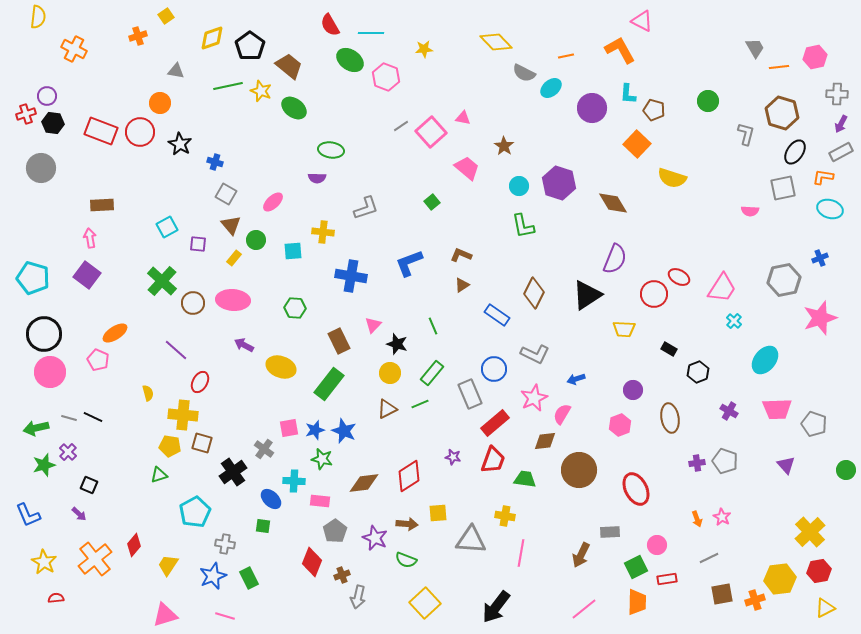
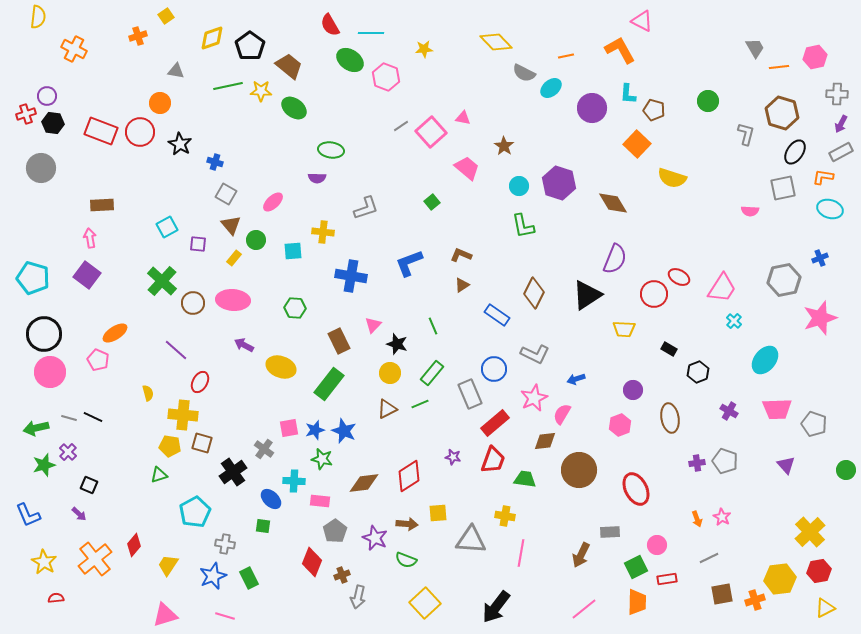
yellow star at (261, 91): rotated 20 degrees counterclockwise
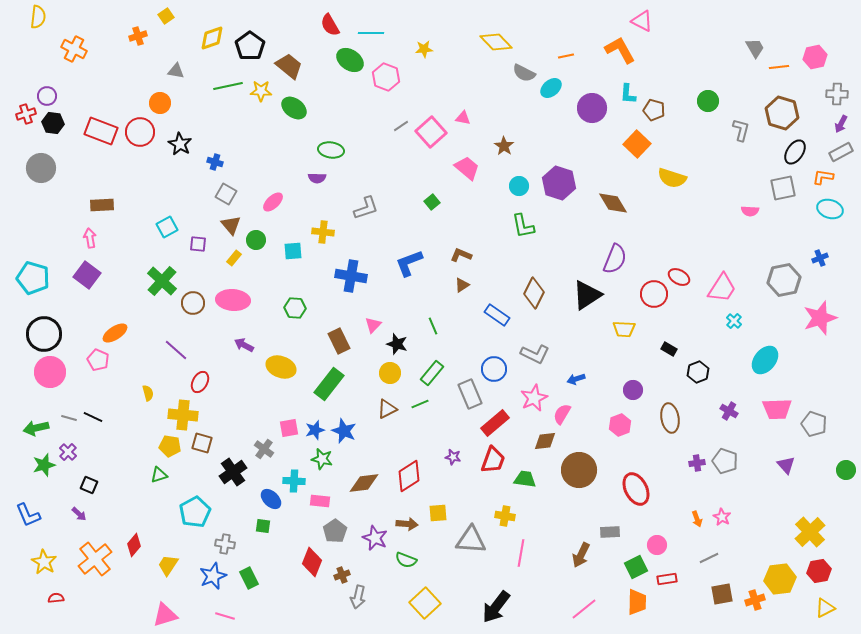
gray L-shape at (746, 134): moved 5 px left, 4 px up
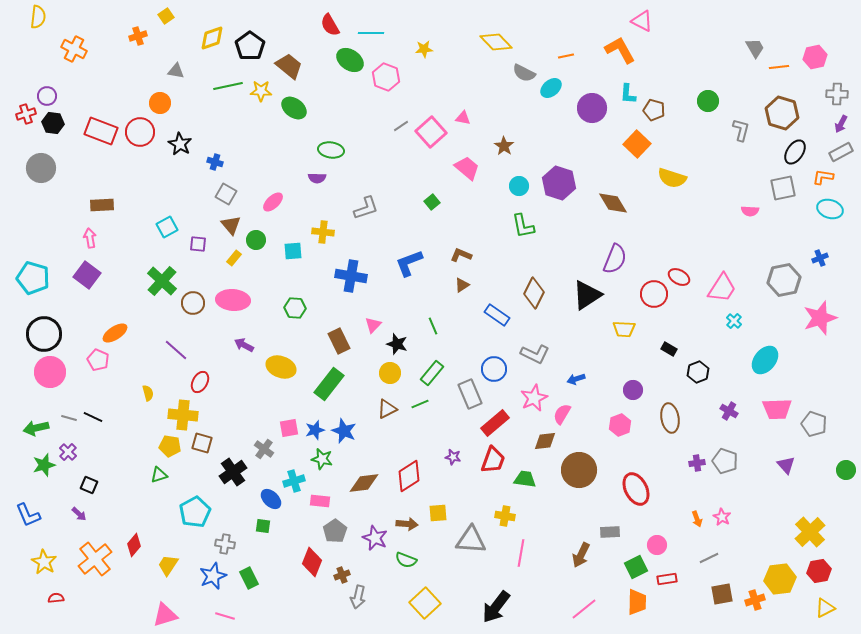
cyan cross at (294, 481): rotated 20 degrees counterclockwise
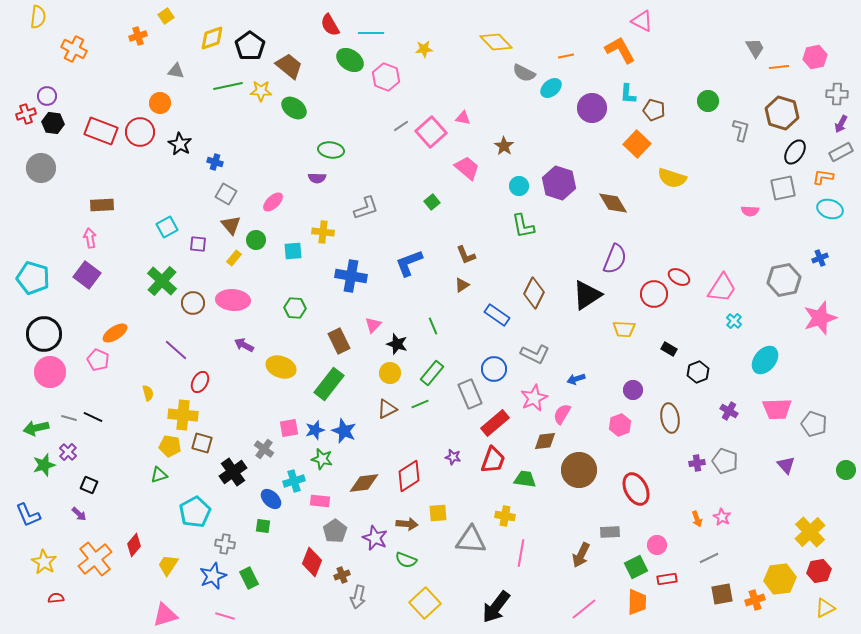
brown L-shape at (461, 255): moved 5 px right; rotated 135 degrees counterclockwise
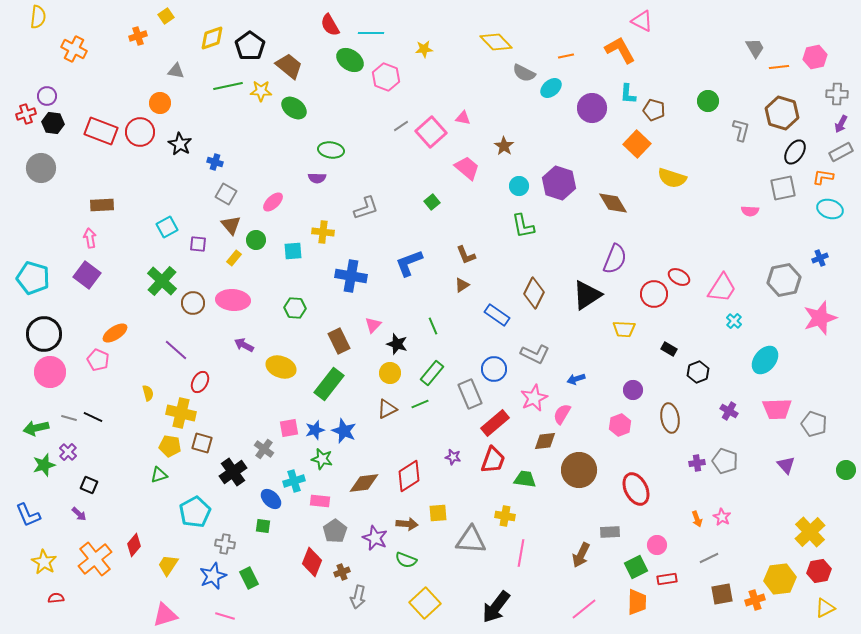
yellow cross at (183, 415): moved 2 px left, 2 px up; rotated 8 degrees clockwise
brown cross at (342, 575): moved 3 px up
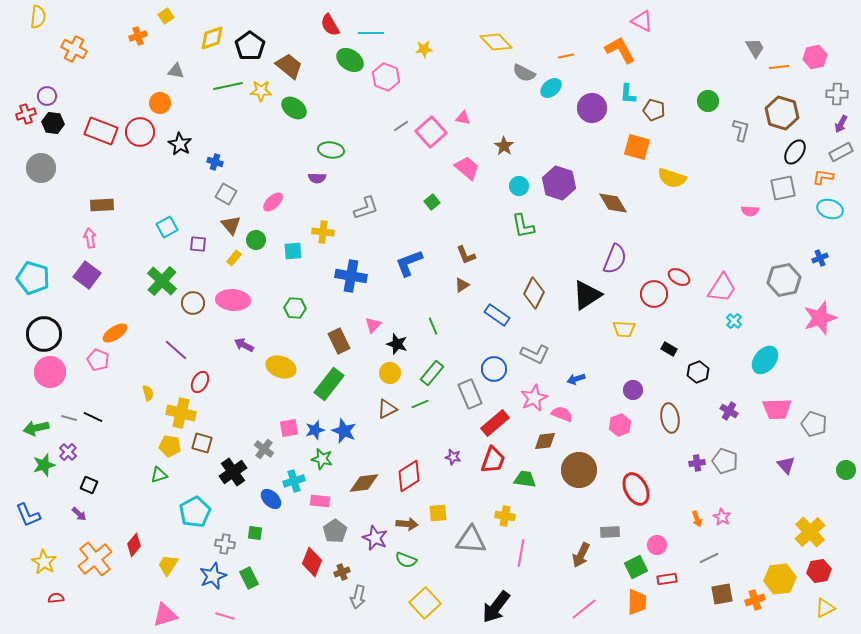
orange square at (637, 144): moved 3 px down; rotated 28 degrees counterclockwise
pink semicircle at (562, 414): rotated 80 degrees clockwise
green square at (263, 526): moved 8 px left, 7 px down
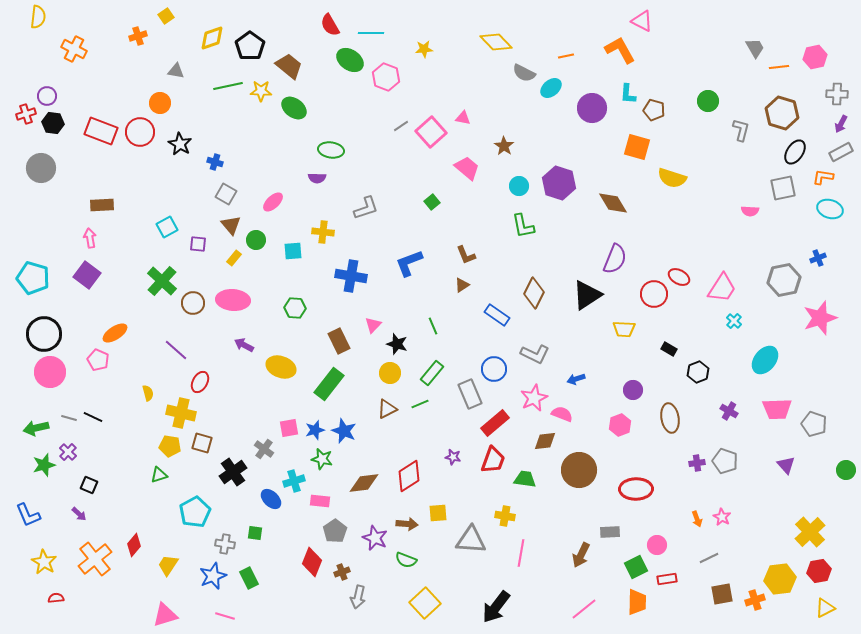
blue cross at (820, 258): moved 2 px left
red ellipse at (636, 489): rotated 64 degrees counterclockwise
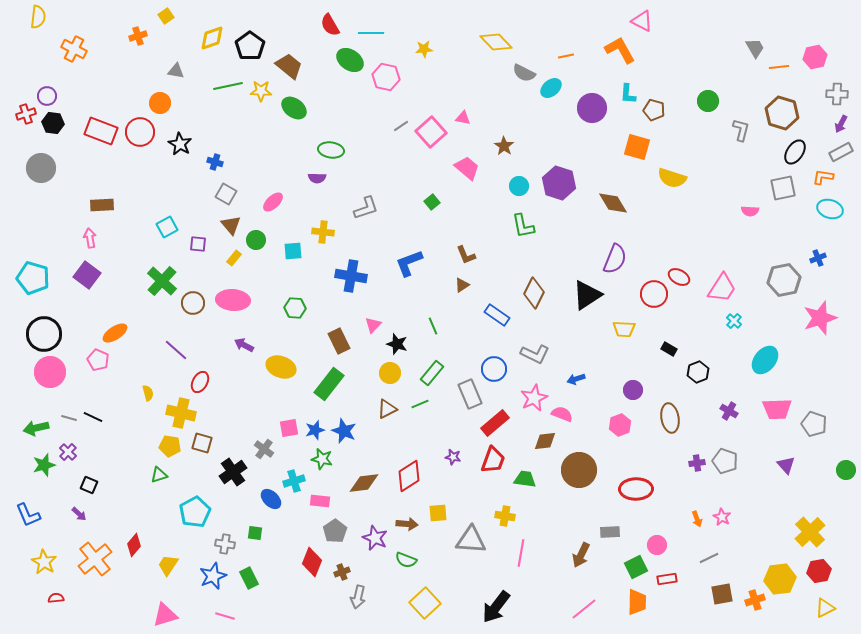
pink hexagon at (386, 77): rotated 8 degrees counterclockwise
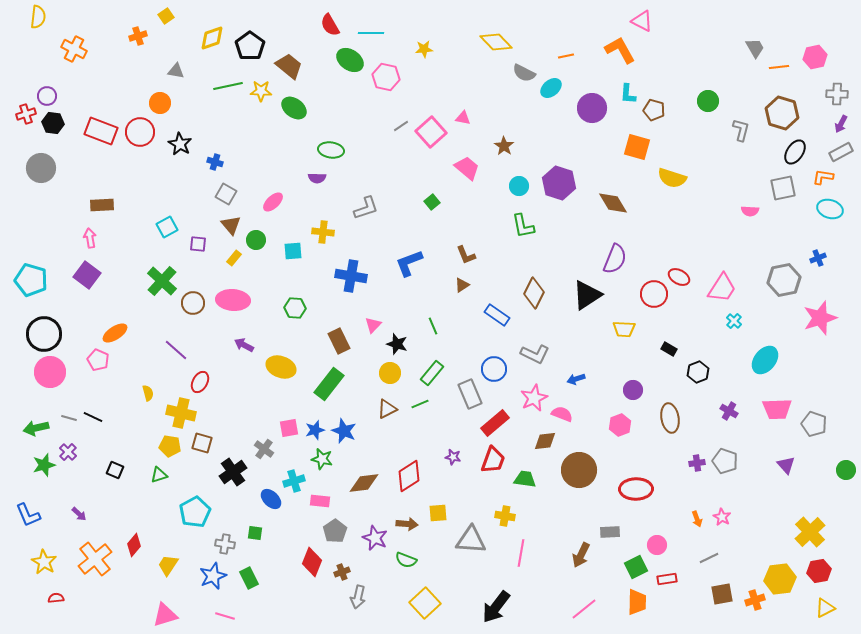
cyan pentagon at (33, 278): moved 2 px left, 2 px down
black square at (89, 485): moved 26 px right, 15 px up
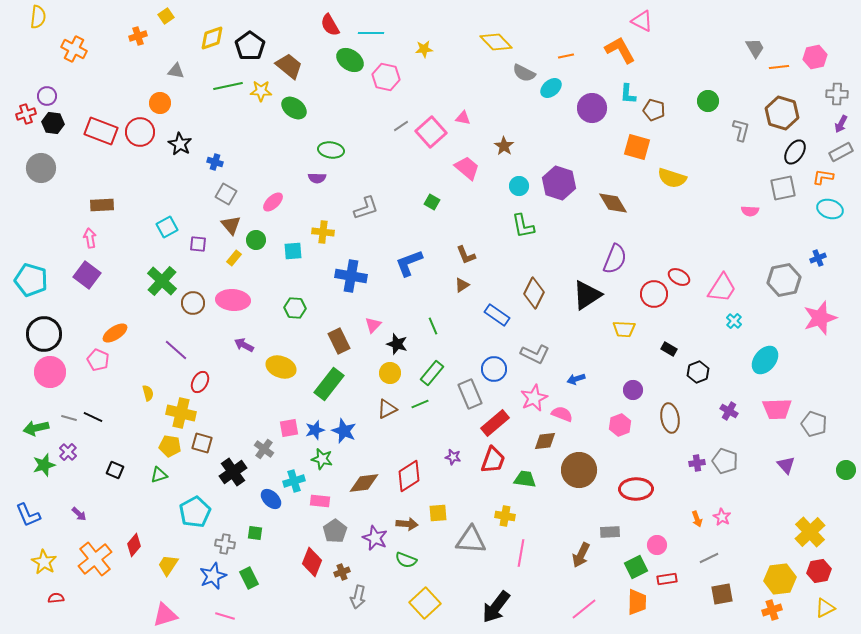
green square at (432, 202): rotated 21 degrees counterclockwise
orange cross at (755, 600): moved 17 px right, 10 px down
